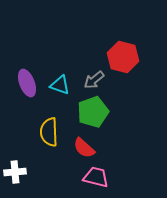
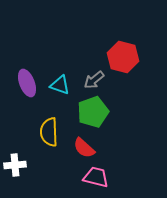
white cross: moved 7 px up
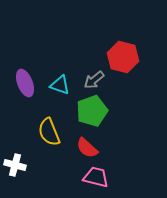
purple ellipse: moved 2 px left
green pentagon: moved 1 px left, 1 px up
yellow semicircle: rotated 20 degrees counterclockwise
red semicircle: moved 3 px right
white cross: rotated 20 degrees clockwise
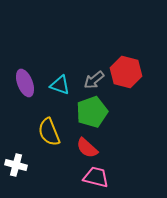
red hexagon: moved 3 px right, 15 px down
green pentagon: moved 1 px down
white cross: moved 1 px right
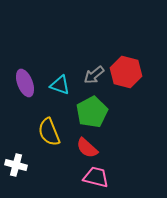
gray arrow: moved 5 px up
green pentagon: rotated 8 degrees counterclockwise
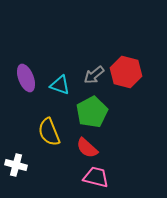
purple ellipse: moved 1 px right, 5 px up
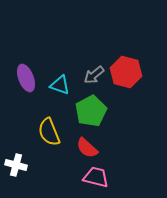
green pentagon: moved 1 px left, 1 px up
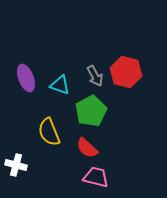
gray arrow: moved 1 px right, 1 px down; rotated 80 degrees counterclockwise
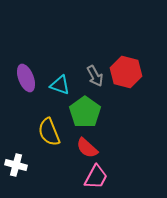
green pentagon: moved 6 px left, 1 px down; rotated 8 degrees counterclockwise
pink trapezoid: rotated 104 degrees clockwise
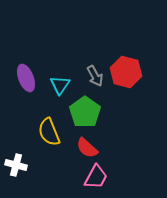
cyan triangle: rotated 45 degrees clockwise
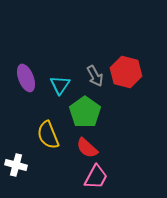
yellow semicircle: moved 1 px left, 3 px down
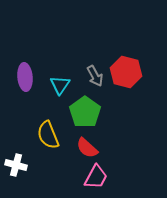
purple ellipse: moved 1 px left, 1 px up; rotated 16 degrees clockwise
